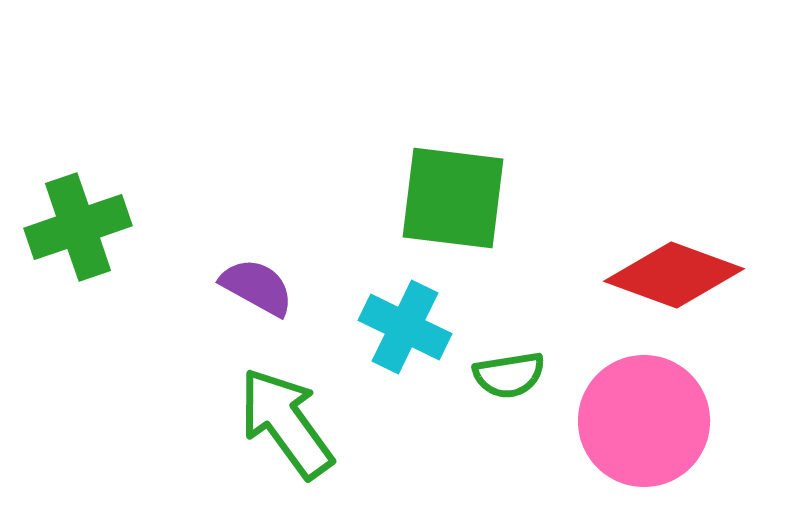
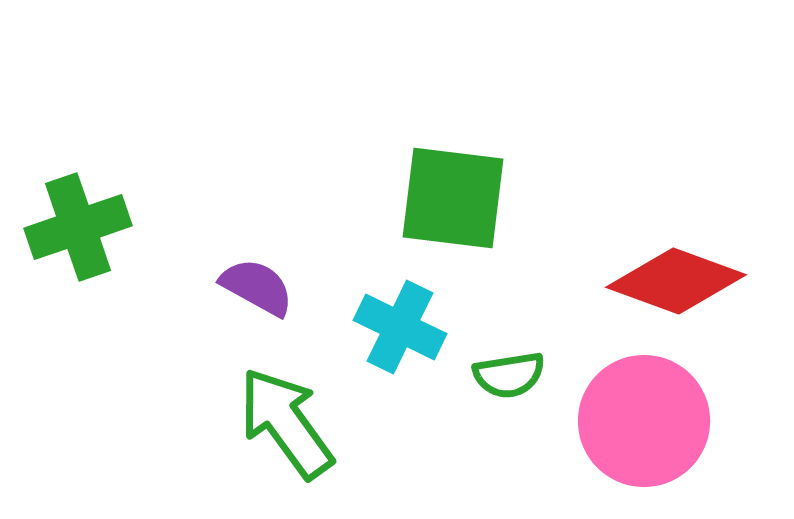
red diamond: moved 2 px right, 6 px down
cyan cross: moved 5 px left
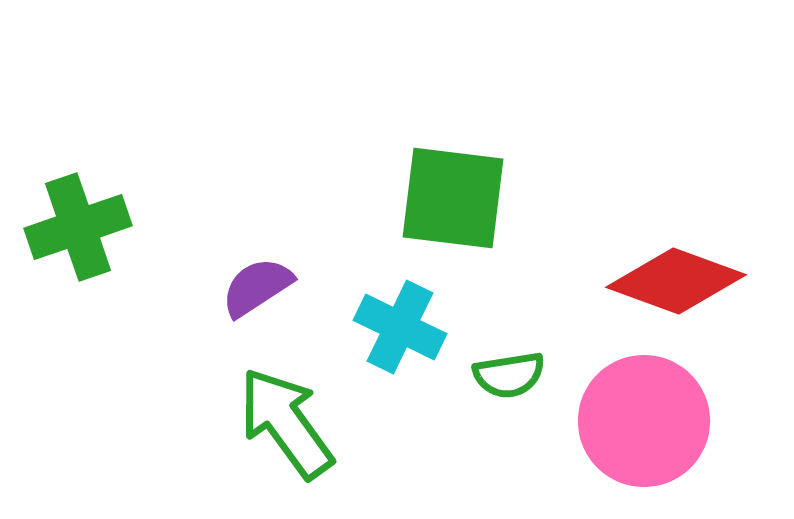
purple semicircle: rotated 62 degrees counterclockwise
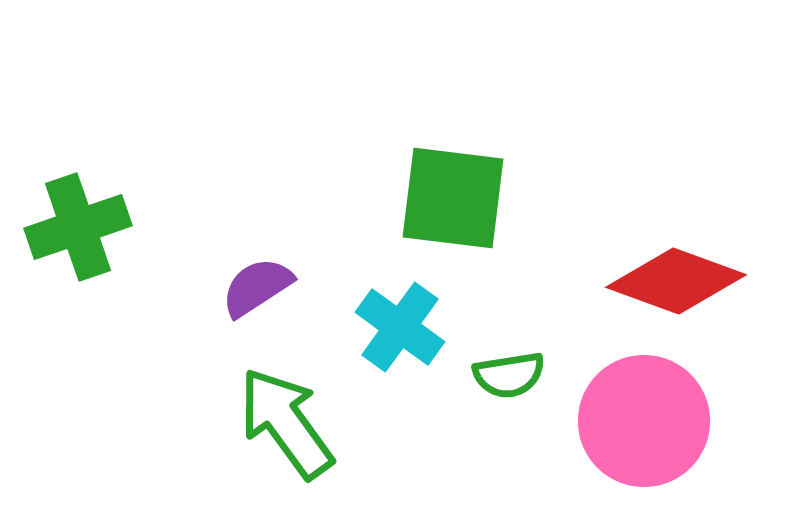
cyan cross: rotated 10 degrees clockwise
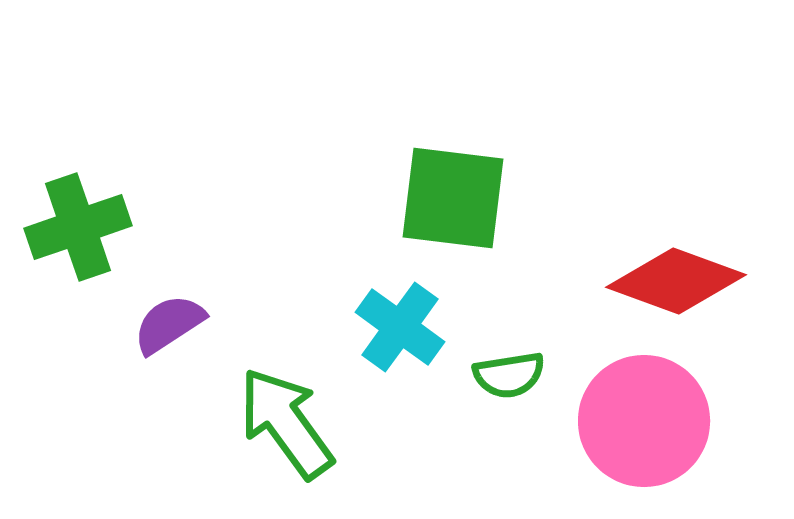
purple semicircle: moved 88 px left, 37 px down
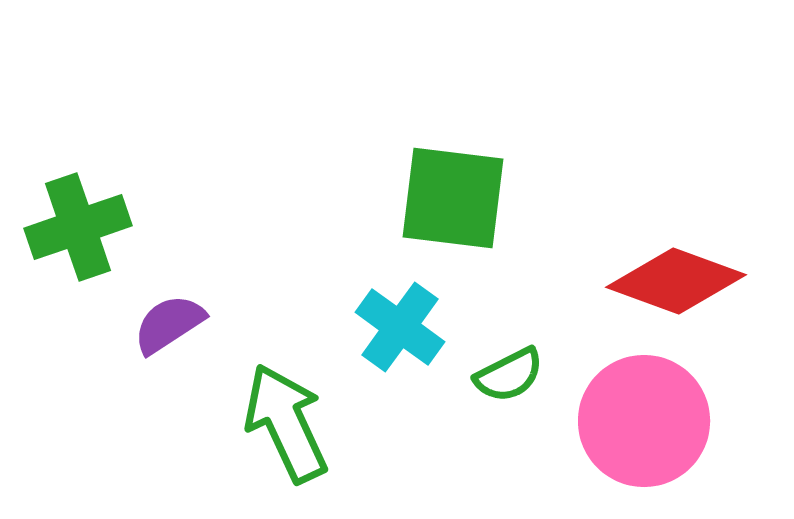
green semicircle: rotated 18 degrees counterclockwise
green arrow: rotated 11 degrees clockwise
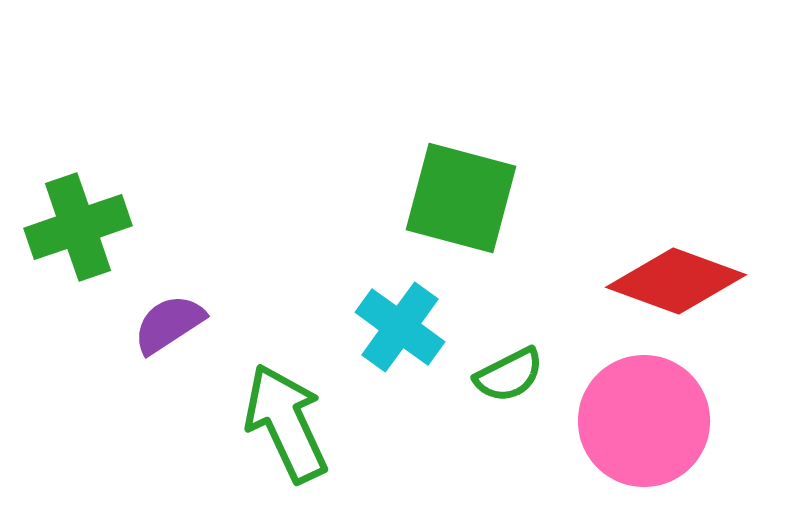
green square: moved 8 px right; rotated 8 degrees clockwise
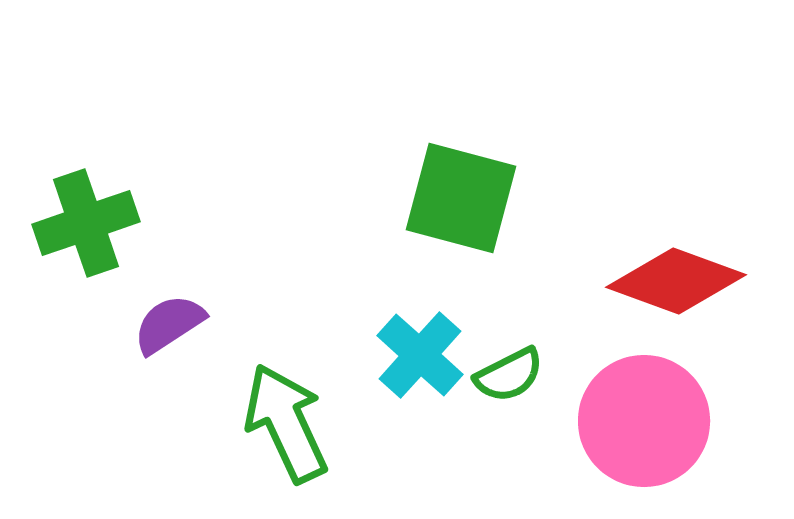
green cross: moved 8 px right, 4 px up
cyan cross: moved 20 px right, 28 px down; rotated 6 degrees clockwise
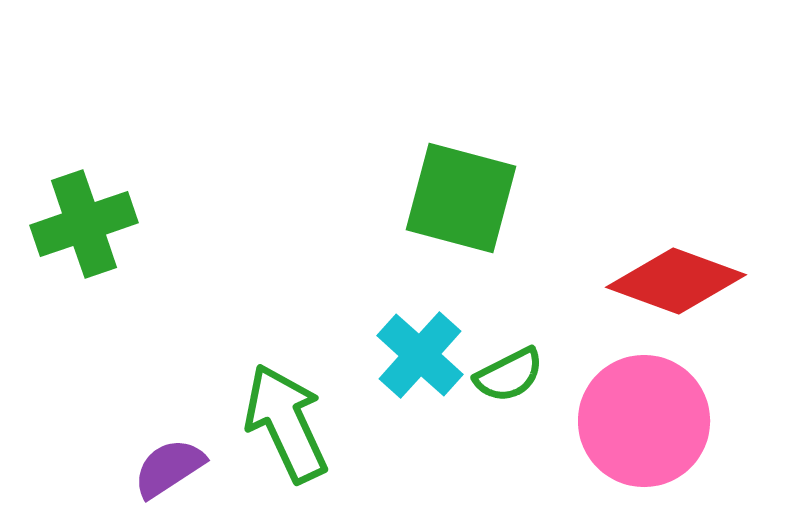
green cross: moved 2 px left, 1 px down
purple semicircle: moved 144 px down
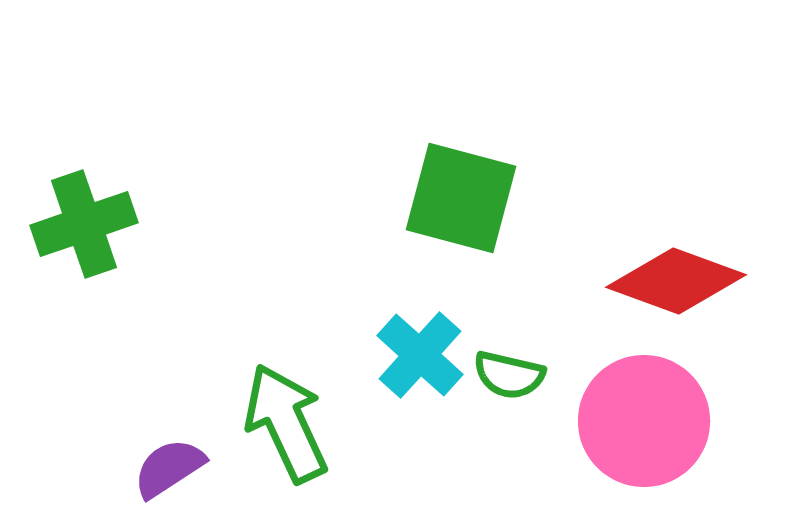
green semicircle: rotated 40 degrees clockwise
